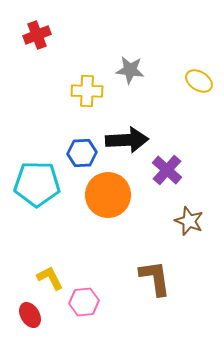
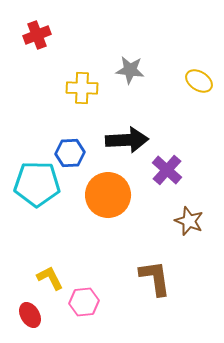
yellow cross: moved 5 px left, 3 px up
blue hexagon: moved 12 px left
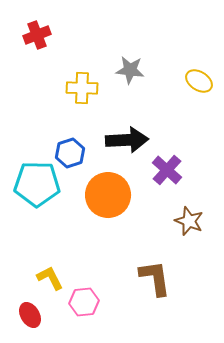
blue hexagon: rotated 16 degrees counterclockwise
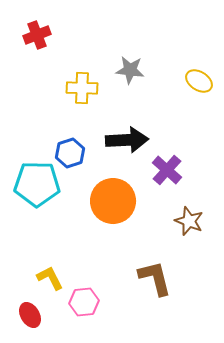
orange circle: moved 5 px right, 6 px down
brown L-shape: rotated 6 degrees counterclockwise
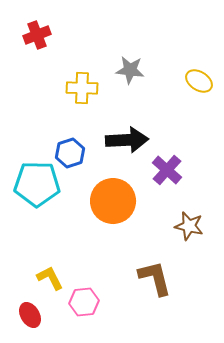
brown star: moved 5 px down; rotated 8 degrees counterclockwise
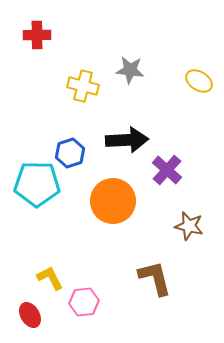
red cross: rotated 20 degrees clockwise
yellow cross: moved 1 px right, 2 px up; rotated 12 degrees clockwise
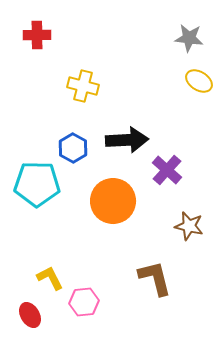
gray star: moved 59 px right, 32 px up
blue hexagon: moved 3 px right, 5 px up; rotated 12 degrees counterclockwise
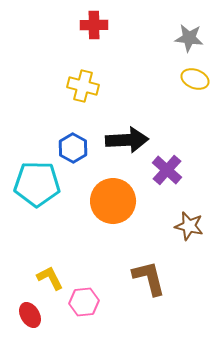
red cross: moved 57 px right, 10 px up
yellow ellipse: moved 4 px left, 2 px up; rotated 12 degrees counterclockwise
brown L-shape: moved 6 px left
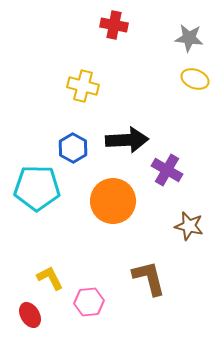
red cross: moved 20 px right; rotated 12 degrees clockwise
purple cross: rotated 12 degrees counterclockwise
cyan pentagon: moved 4 px down
pink hexagon: moved 5 px right
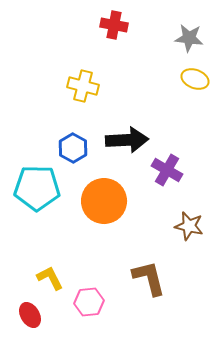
orange circle: moved 9 px left
